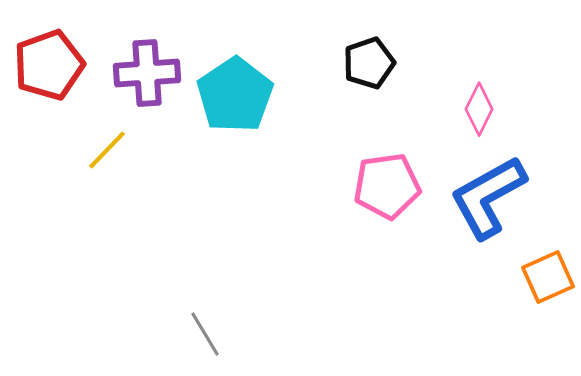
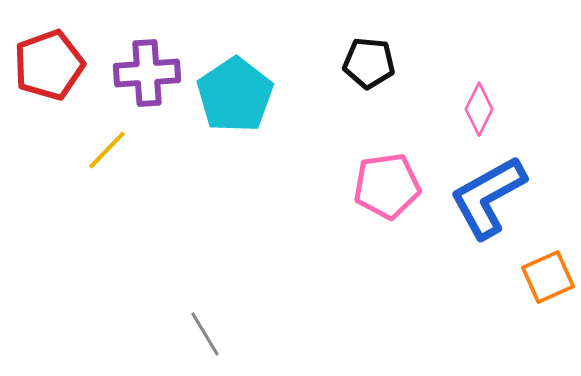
black pentagon: rotated 24 degrees clockwise
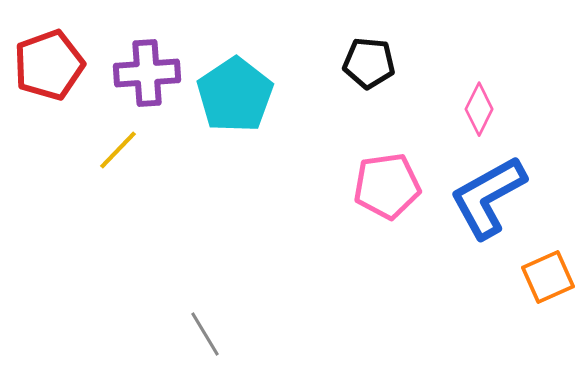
yellow line: moved 11 px right
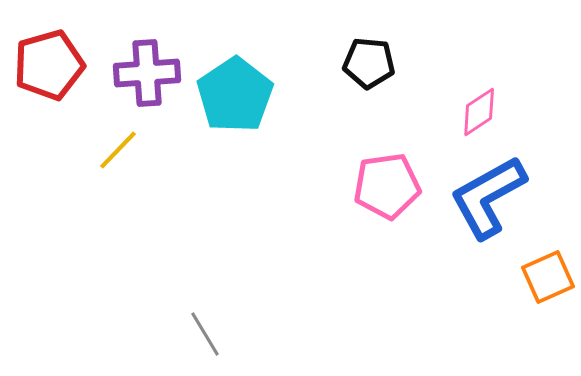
red pentagon: rotated 4 degrees clockwise
pink diamond: moved 3 px down; rotated 30 degrees clockwise
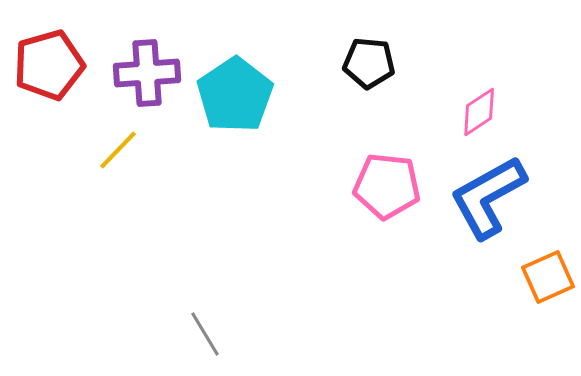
pink pentagon: rotated 14 degrees clockwise
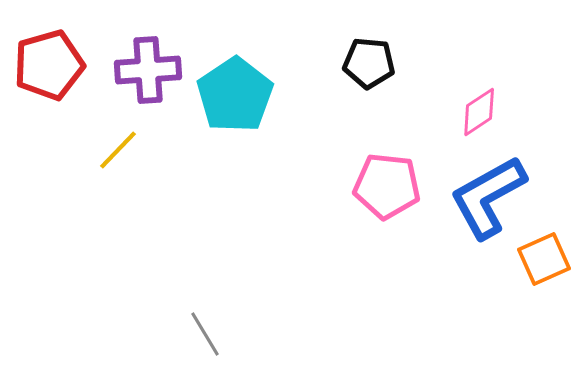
purple cross: moved 1 px right, 3 px up
orange square: moved 4 px left, 18 px up
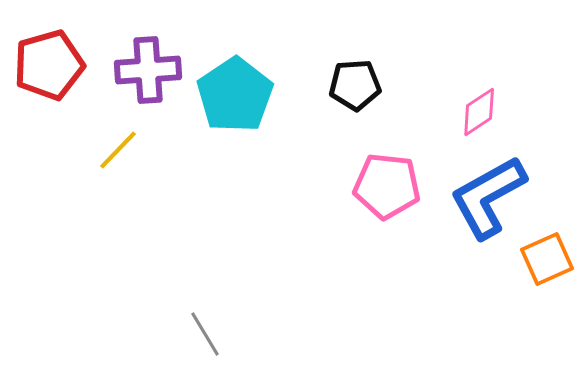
black pentagon: moved 14 px left, 22 px down; rotated 9 degrees counterclockwise
orange square: moved 3 px right
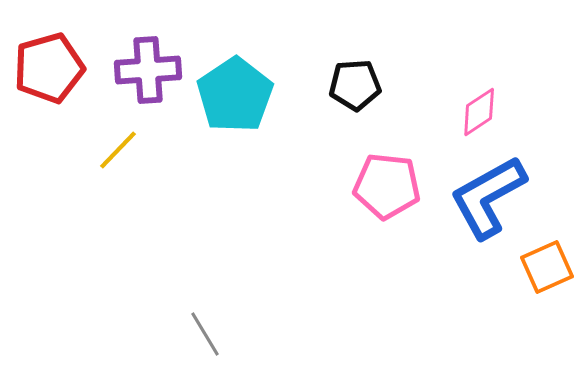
red pentagon: moved 3 px down
orange square: moved 8 px down
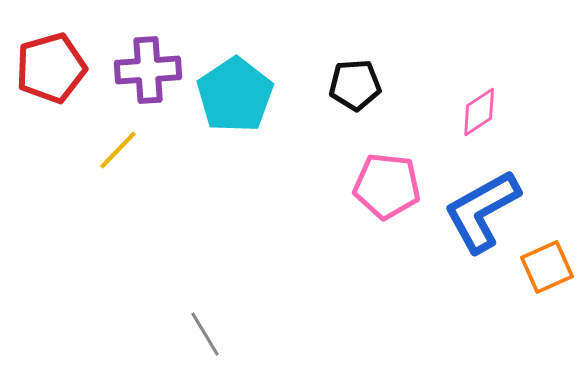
red pentagon: moved 2 px right
blue L-shape: moved 6 px left, 14 px down
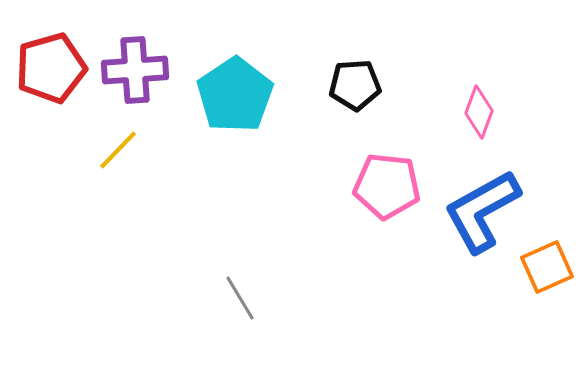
purple cross: moved 13 px left
pink diamond: rotated 36 degrees counterclockwise
gray line: moved 35 px right, 36 px up
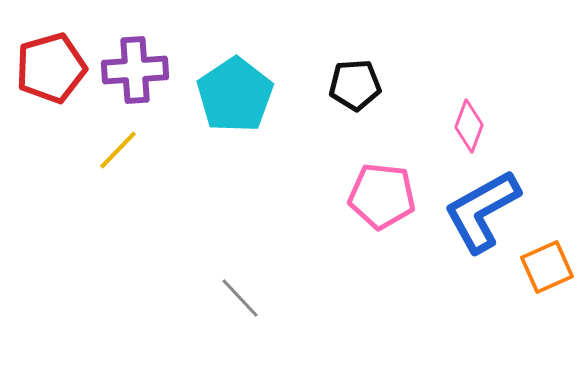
pink diamond: moved 10 px left, 14 px down
pink pentagon: moved 5 px left, 10 px down
gray line: rotated 12 degrees counterclockwise
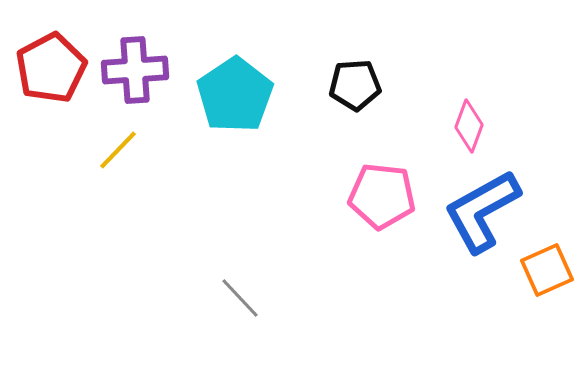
red pentagon: rotated 12 degrees counterclockwise
orange square: moved 3 px down
